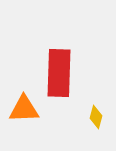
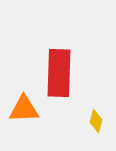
yellow diamond: moved 4 px down
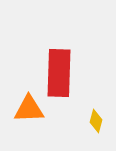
orange triangle: moved 5 px right
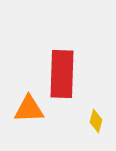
red rectangle: moved 3 px right, 1 px down
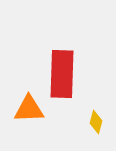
yellow diamond: moved 1 px down
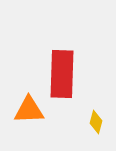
orange triangle: moved 1 px down
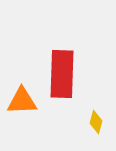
orange triangle: moved 7 px left, 9 px up
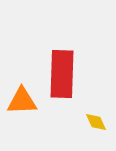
yellow diamond: rotated 40 degrees counterclockwise
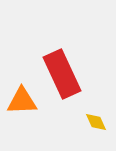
red rectangle: rotated 27 degrees counterclockwise
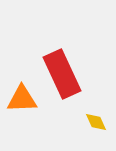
orange triangle: moved 2 px up
